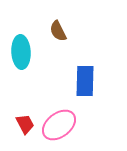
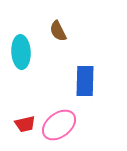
red trapezoid: rotated 105 degrees clockwise
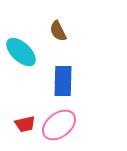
cyan ellipse: rotated 44 degrees counterclockwise
blue rectangle: moved 22 px left
